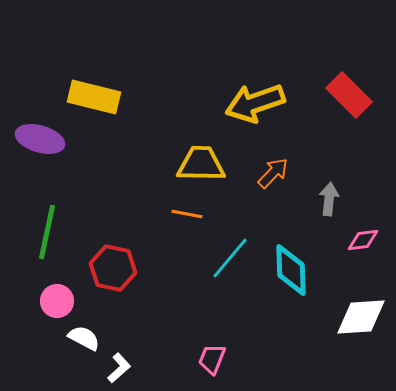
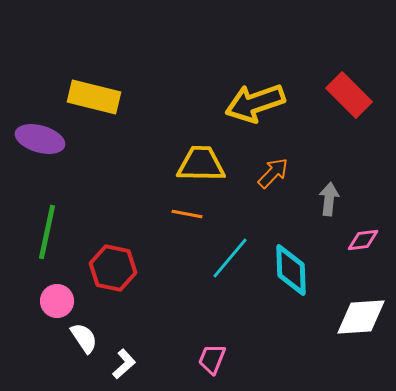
white semicircle: rotated 28 degrees clockwise
white L-shape: moved 5 px right, 4 px up
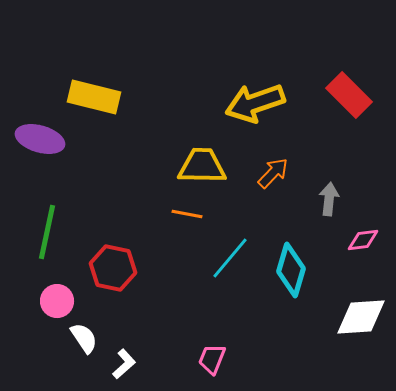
yellow trapezoid: moved 1 px right, 2 px down
cyan diamond: rotated 18 degrees clockwise
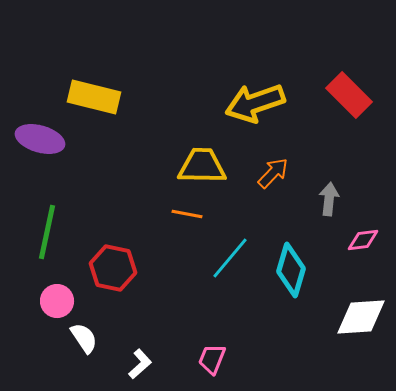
white L-shape: moved 16 px right
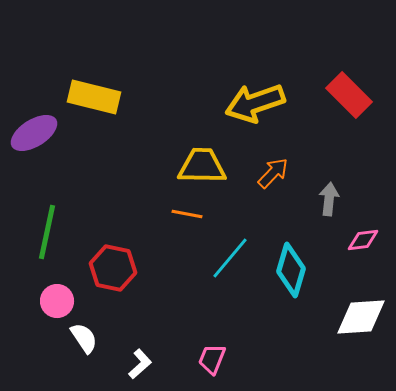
purple ellipse: moved 6 px left, 6 px up; rotated 48 degrees counterclockwise
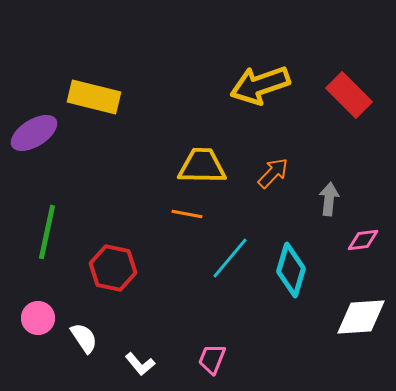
yellow arrow: moved 5 px right, 18 px up
pink circle: moved 19 px left, 17 px down
white L-shape: rotated 92 degrees clockwise
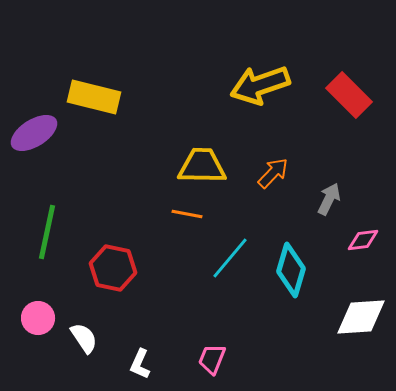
gray arrow: rotated 20 degrees clockwise
white L-shape: rotated 64 degrees clockwise
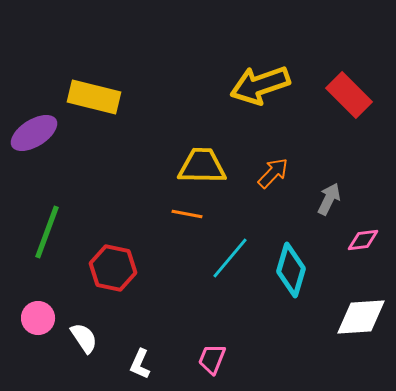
green line: rotated 8 degrees clockwise
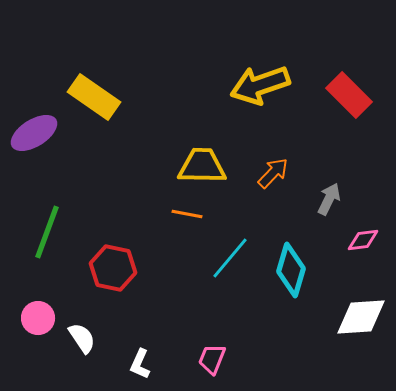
yellow rectangle: rotated 21 degrees clockwise
white semicircle: moved 2 px left
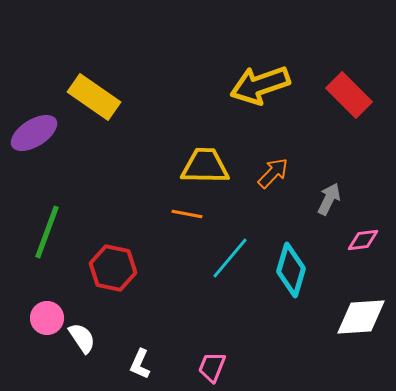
yellow trapezoid: moved 3 px right
pink circle: moved 9 px right
pink trapezoid: moved 8 px down
